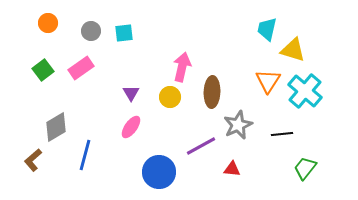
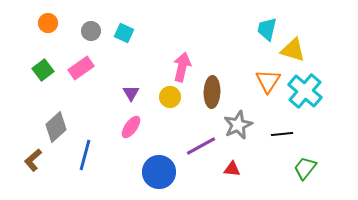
cyan square: rotated 30 degrees clockwise
gray diamond: rotated 12 degrees counterclockwise
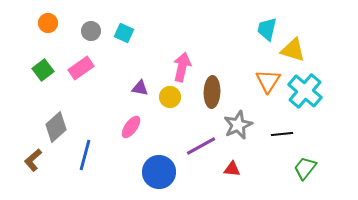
purple triangle: moved 9 px right, 5 px up; rotated 48 degrees counterclockwise
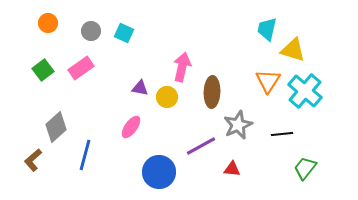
yellow circle: moved 3 px left
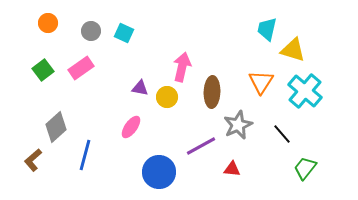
orange triangle: moved 7 px left, 1 px down
black line: rotated 55 degrees clockwise
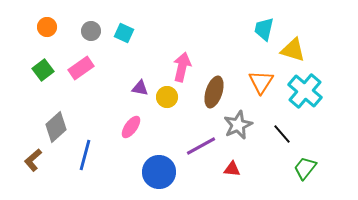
orange circle: moved 1 px left, 4 px down
cyan trapezoid: moved 3 px left
brown ellipse: moved 2 px right; rotated 16 degrees clockwise
